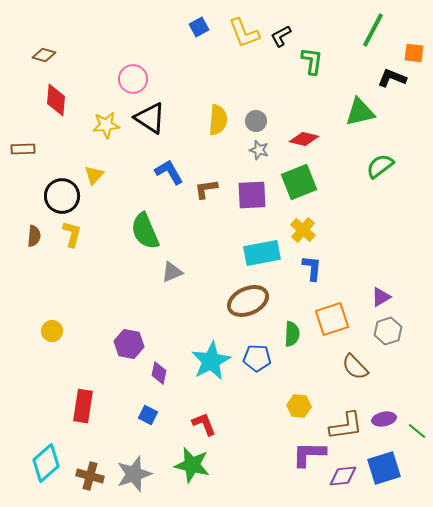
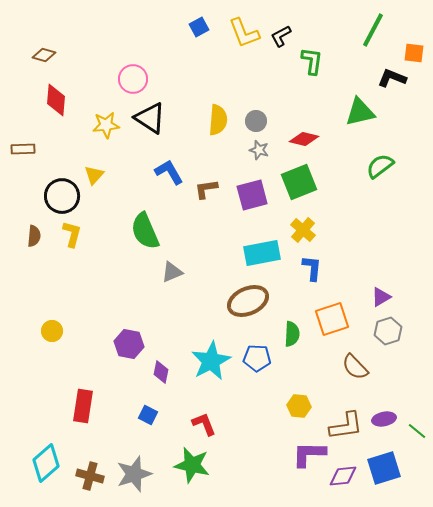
purple square at (252, 195): rotated 12 degrees counterclockwise
purple diamond at (159, 373): moved 2 px right, 1 px up
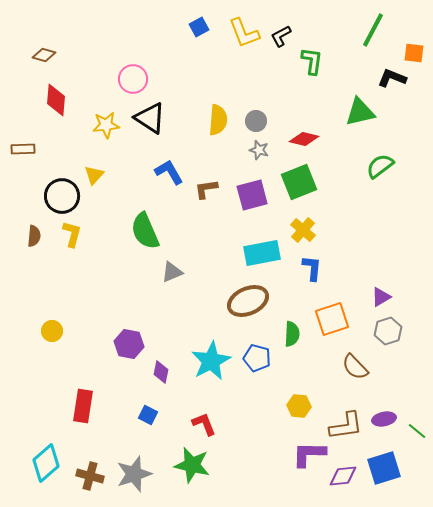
blue pentagon at (257, 358): rotated 12 degrees clockwise
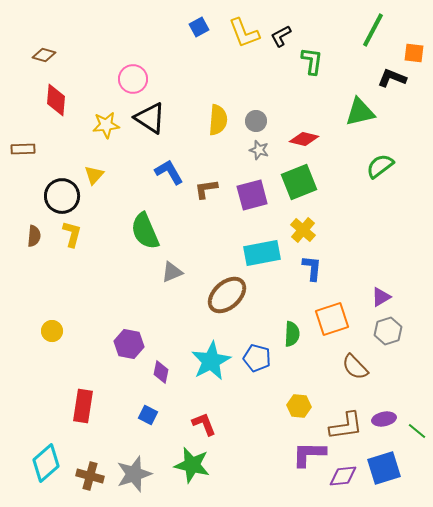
brown ellipse at (248, 301): moved 21 px left, 6 px up; rotated 18 degrees counterclockwise
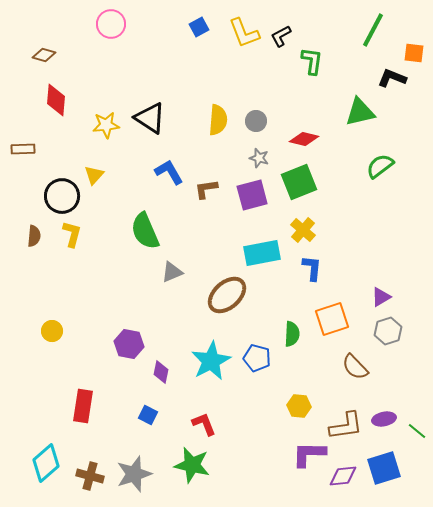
pink circle at (133, 79): moved 22 px left, 55 px up
gray star at (259, 150): moved 8 px down
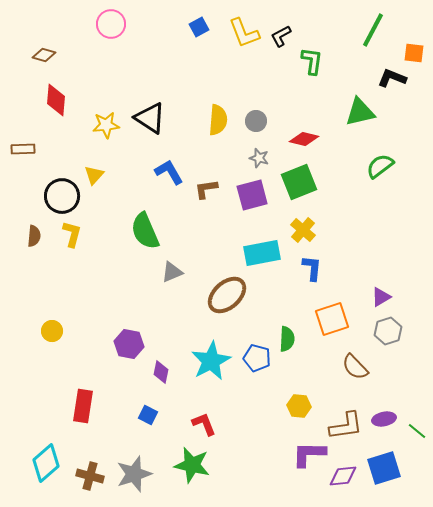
green semicircle at (292, 334): moved 5 px left, 5 px down
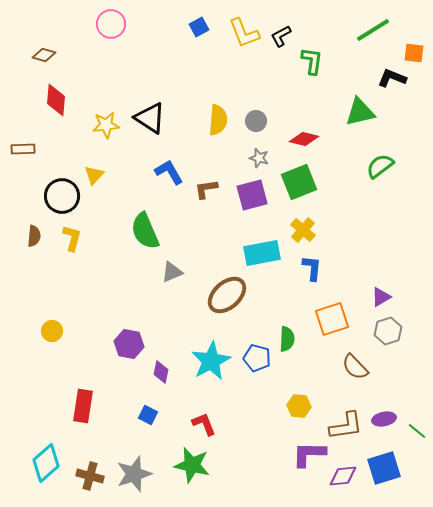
green line at (373, 30): rotated 30 degrees clockwise
yellow L-shape at (72, 234): moved 4 px down
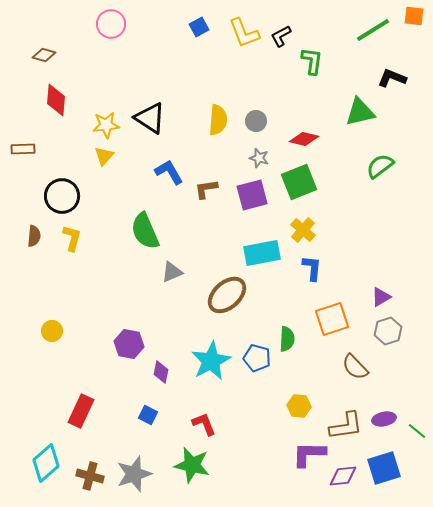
orange square at (414, 53): moved 37 px up
yellow triangle at (94, 175): moved 10 px right, 19 px up
red rectangle at (83, 406): moved 2 px left, 5 px down; rotated 16 degrees clockwise
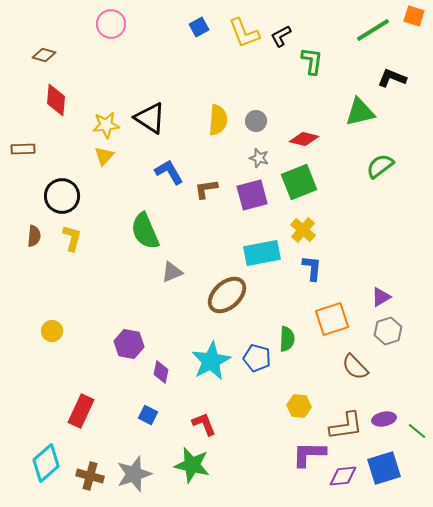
orange square at (414, 16): rotated 10 degrees clockwise
